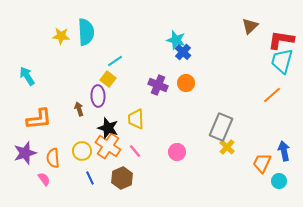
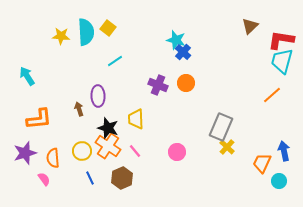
yellow square: moved 51 px up
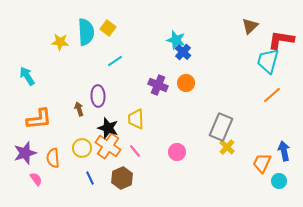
yellow star: moved 1 px left, 6 px down
cyan trapezoid: moved 14 px left
yellow circle: moved 3 px up
pink semicircle: moved 8 px left
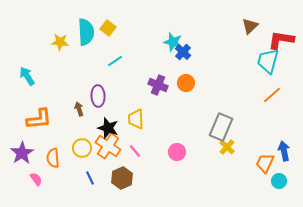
cyan star: moved 3 px left, 2 px down
purple star: moved 3 px left; rotated 15 degrees counterclockwise
orange trapezoid: moved 3 px right
